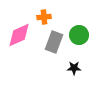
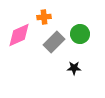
green circle: moved 1 px right, 1 px up
gray rectangle: rotated 25 degrees clockwise
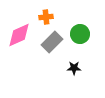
orange cross: moved 2 px right
gray rectangle: moved 2 px left
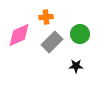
black star: moved 2 px right, 2 px up
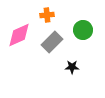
orange cross: moved 1 px right, 2 px up
green circle: moved 3 px right, 4 px up
black star: moved 4 px left, 1 px down
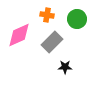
orange cross: rotated 16 degrees clockwise
green circle: moved 6 px left, 11 px up
black star: moved 7 px left
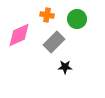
gray rectangle: moved 2 px right
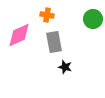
green circle: moved 16 px right
gray rectangle: rotated 55 degrees counterclockwise
black star: rotated 16 degrees clockwise
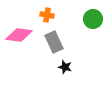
pink diamond: rotated 32 degrees clockwise
gray rectangle: rotated 15 degrees counterclockwise
